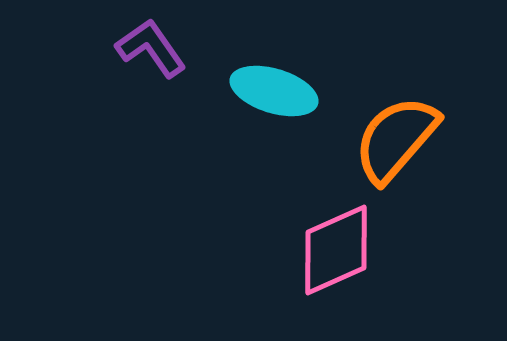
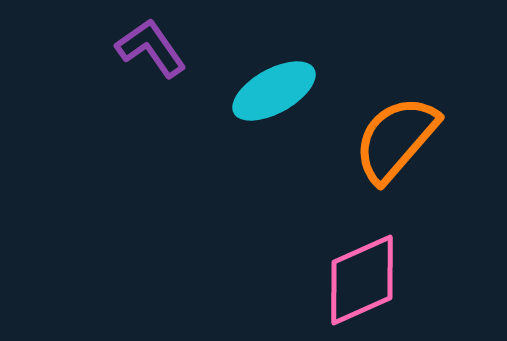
cyan ellipse: rotated 46 degrees counterclockwise
pink diamond: moved 26 px right, 30 px down
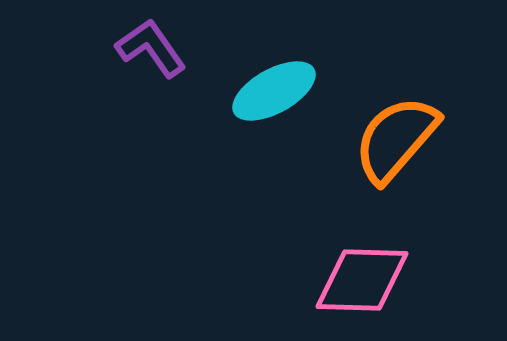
pink diamond: rotated 26 degrees clockwise
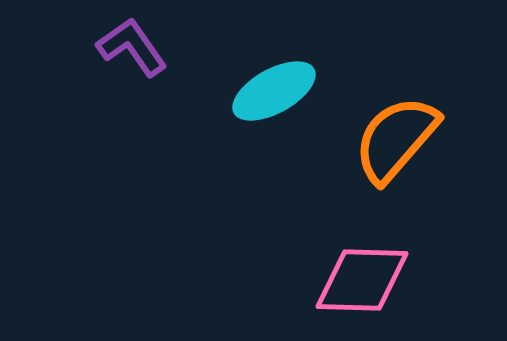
purple L-shape: moved 19 px left, 1 px up
